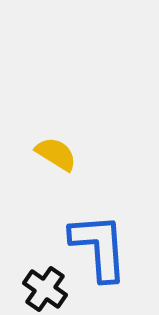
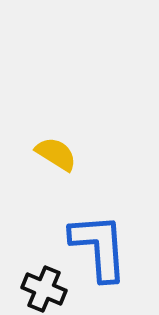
black cross: moved 1 px left; rotated 12 degrees counterclockwise
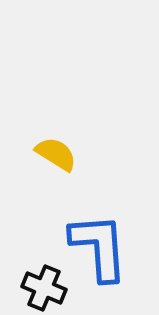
black cross: moved 1 px up
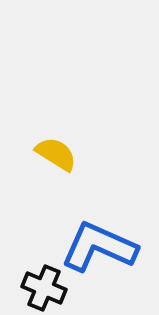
blue L-shape: rotated 62 degrees counterclockwise
